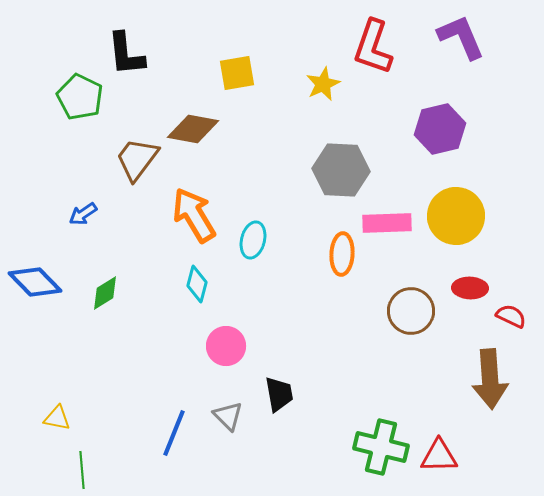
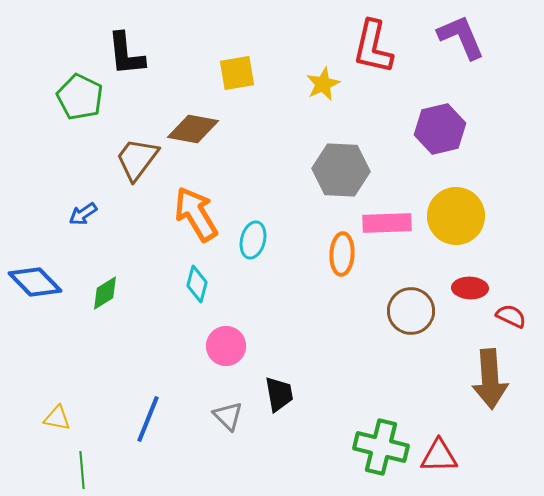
red L-shape: rotated 6 degrees counterclockwise
orange arrow: moved 2 px right, 1 px up
blue line: moved 26 px left, 14 px up
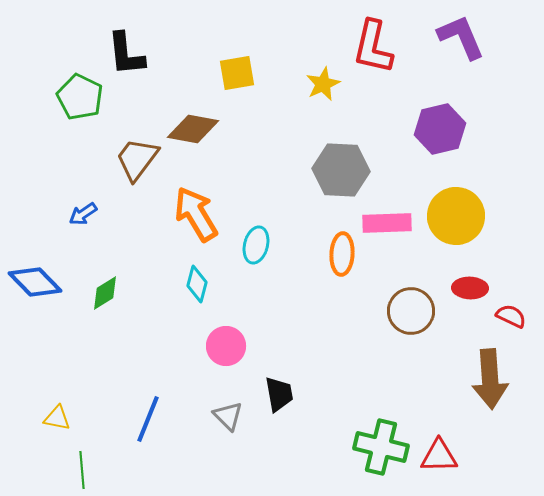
cyan ellipse: moved 3 px right, 5 px down
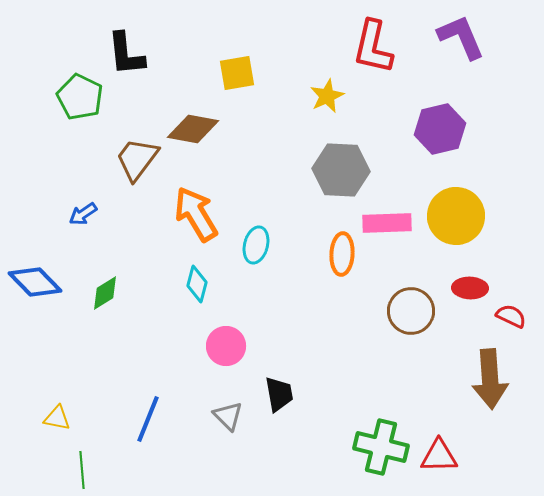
yellow star: moved 4 px right, 12 px down
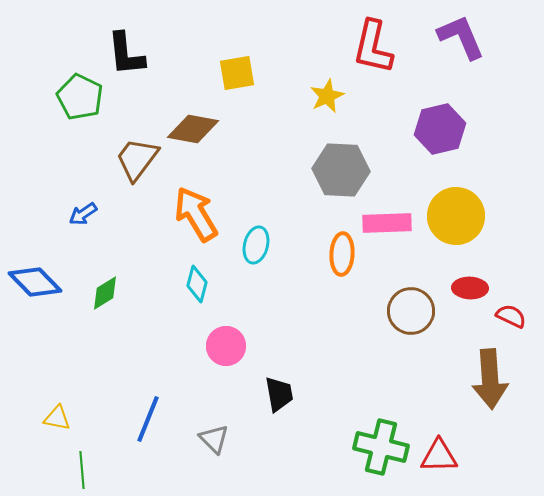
gray triangle: moved 14 px left, 23 px down
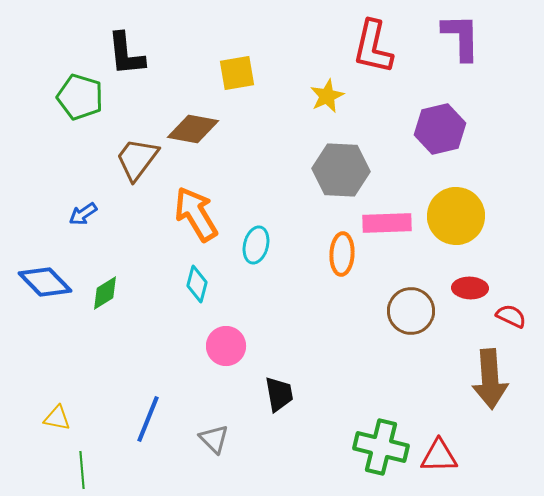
purple L-shape: rotated 22 degrees clockwise
green pentagon: rotated 9 degrees counterclockwise
blue diamond: moved 10 px right
